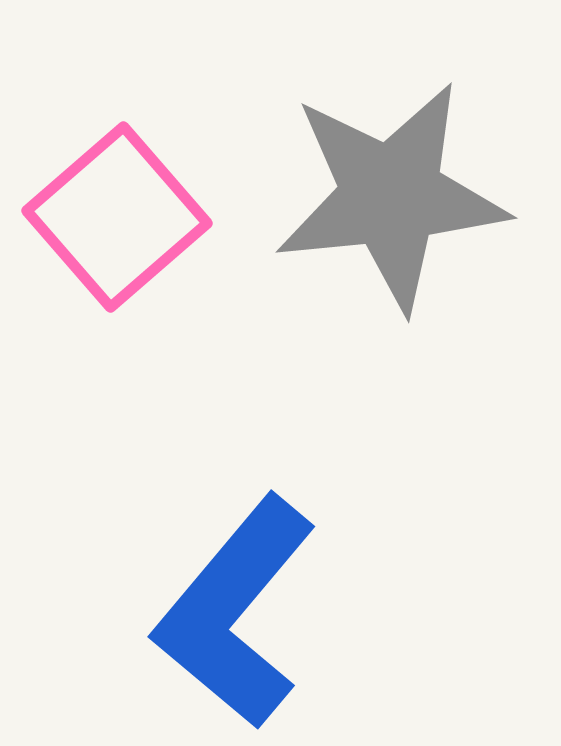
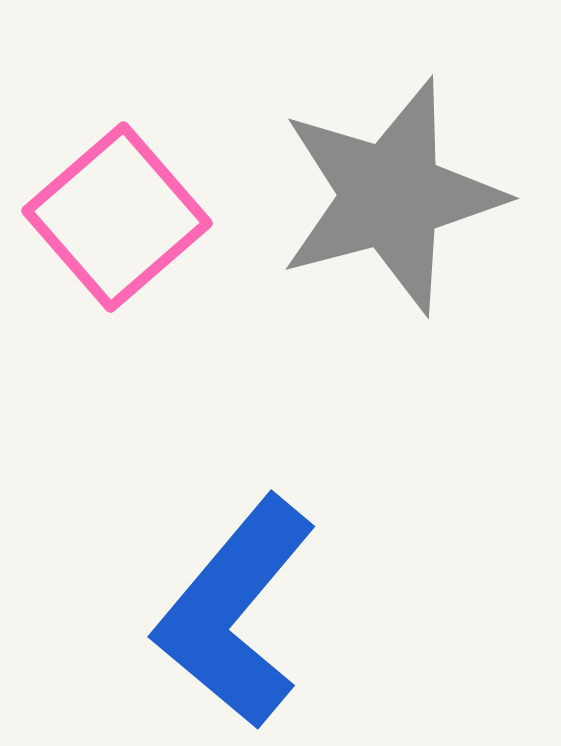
gray star: rotated 9 degrees counterclockwise
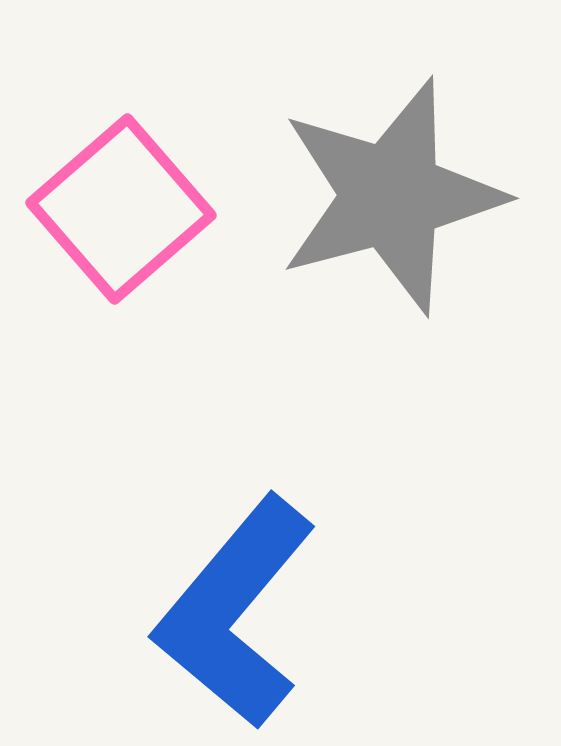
pink square: moved 4 px right, 8 px up
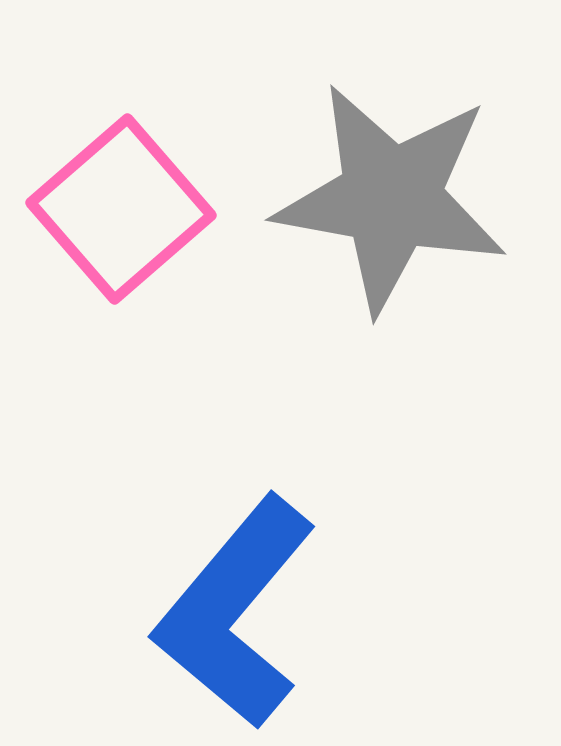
gray star: moved 2 px down; rotated 25 degrees clockwise
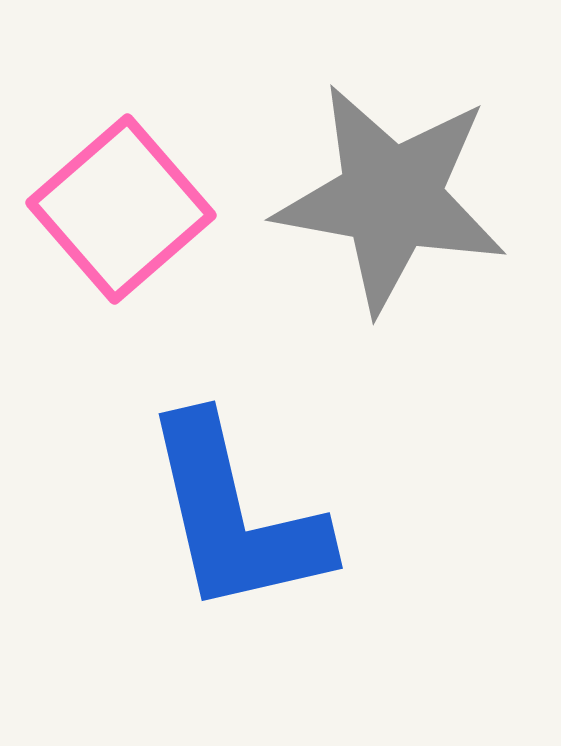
blue L-shape: moved 96 px up; rotated 53 degrees counterclockwise
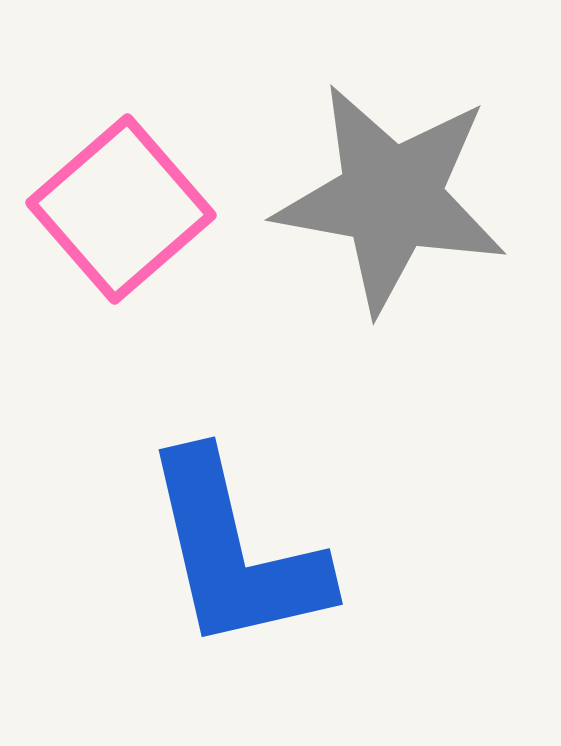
blue L-shape: moved 36 px down
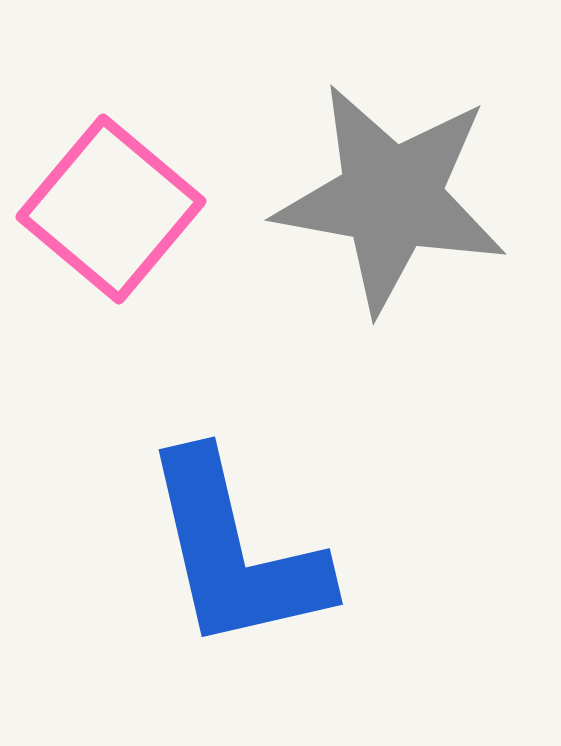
pink square: moved 10 px left; rotated 9 degrees counterclockwise
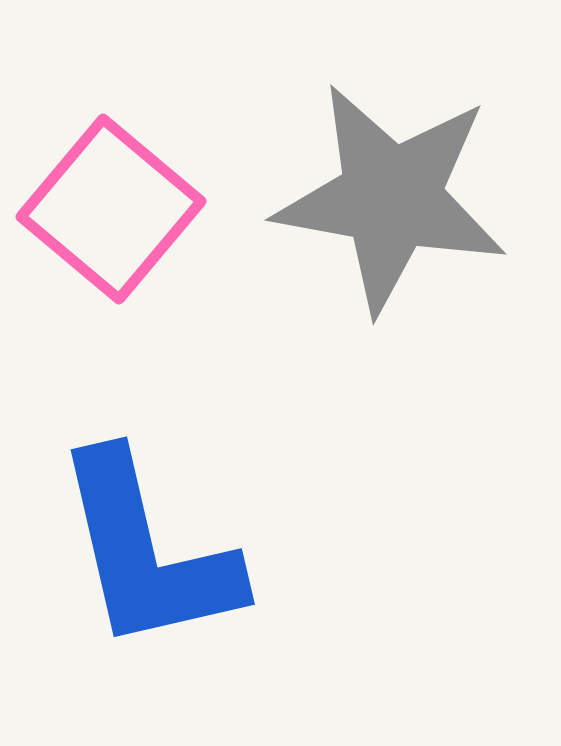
blue L-shape: moved 88 px left
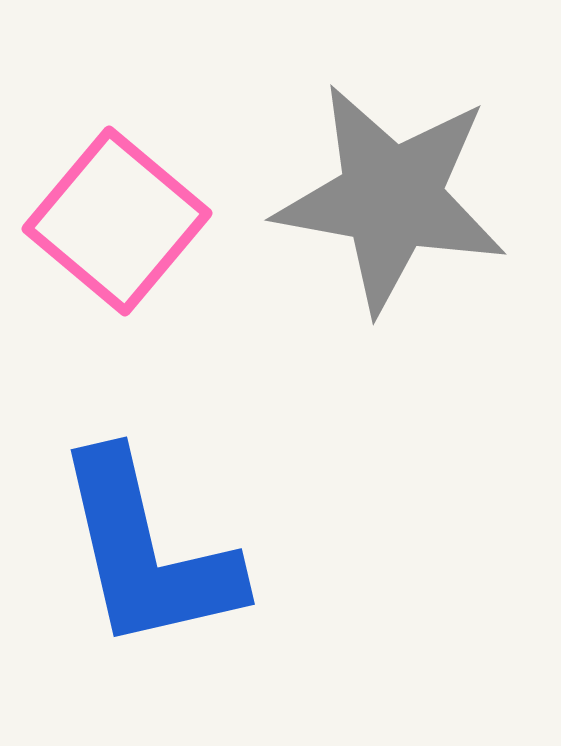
pink square: moved 6 px right, 12 px down
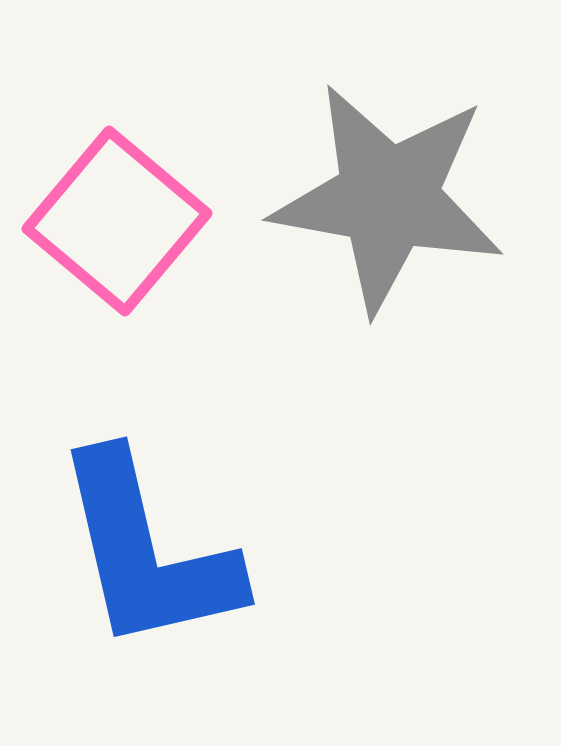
gray star: moved 3 px left
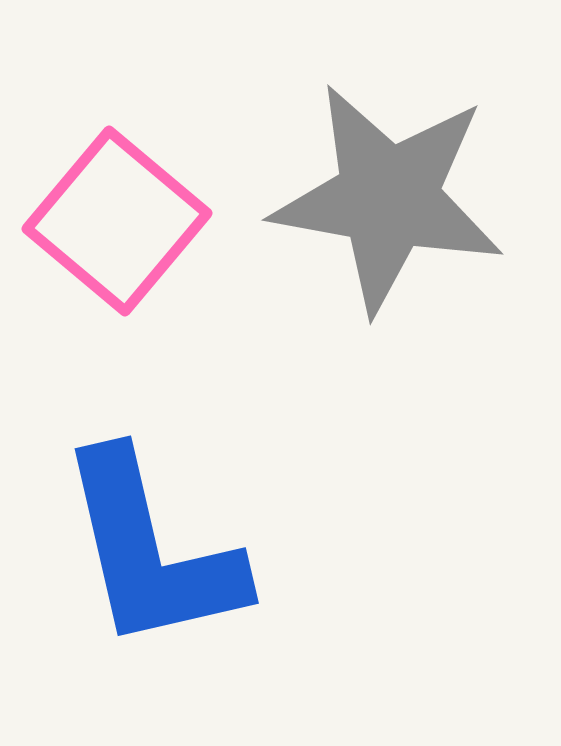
blue L-shape: moved 4 px right, 1 px up
